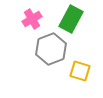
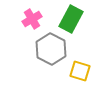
gray hexagon: rotated 12 degrees counterclockwise
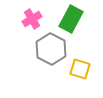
yellow square: moved 2 px up
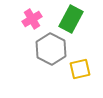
yellow square: rotated 30 degrees counterclockwise
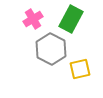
pink cross: moved 1 px right
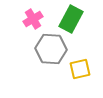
gray hexagon: rotated 24 degrees counterclockwise
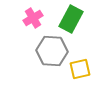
pink cross: moved 1 px up
gray hexagon: moved 1 px right, 2 px down
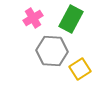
yellow square: rotated 20 degrees counterclockwise
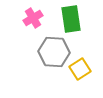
green rectangle: rotated 36 degrees counterclockwise
gray hexagon: moved 2 px right, 1 px down
